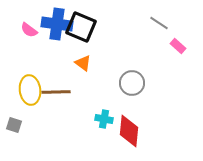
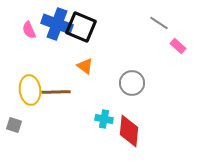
blue cross: rotated 12 degrees clockwise
pink semicircle: rotated 30 degrees clockwise
orange triangle: moved 2 px right, 3 px down
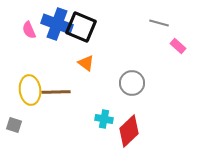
gray line: rotated 18 degrees counterclockwise
orange triangle: moved 1 px right, 3 px up
red diamond: rotated 40 degrees clockwise
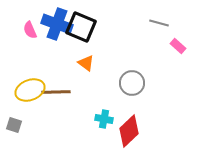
pink semicircle: moved 1 px right
yellow ellipse: rotated 76 degrees clockwise
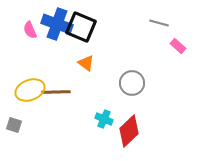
cyan cross: rotated 12 degrees clockwise
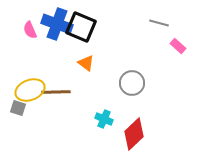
gray square: moved 4 px right, 17 px up
red diamond: moved 5 px right, 3 px down
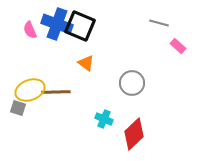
black square: moved 1 px left, 1 px up
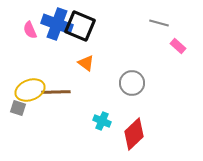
cyan cross: moved 2 px left, 2 px down
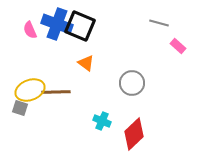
gray square: moved 2 px right
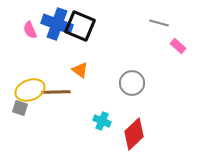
orange triangle: moved 6 px left, 7 px down
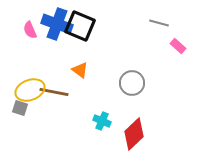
brown line: moved 2 px left; rotated 12 degrees clockwise
